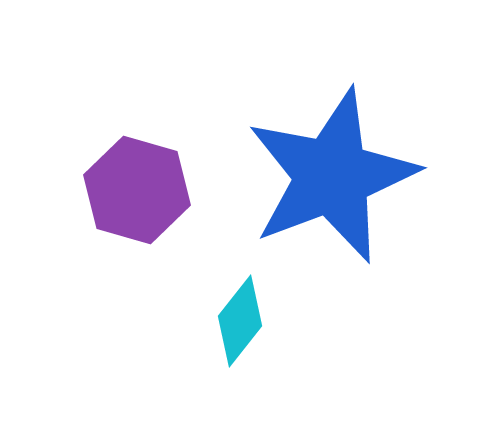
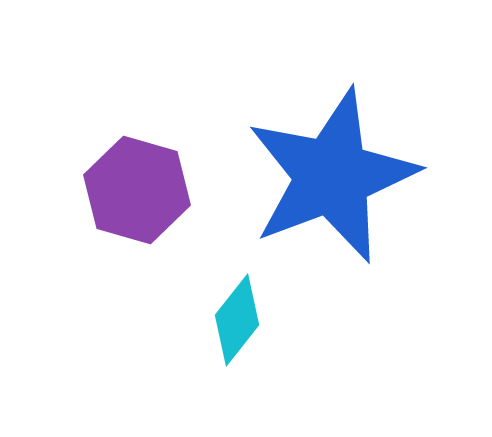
cyan diamond: moved 3 px left, 1 px up
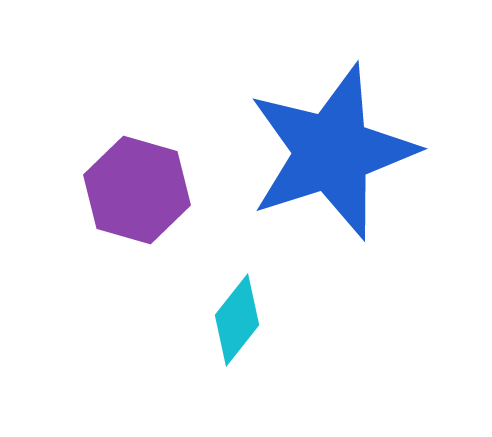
blue star: moved 24 px up; rotated 3 degrees clockwise
